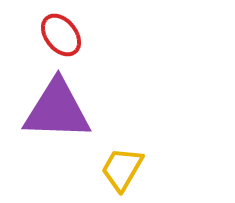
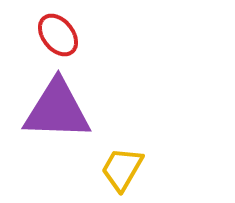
red ellipse: moved 3 px left
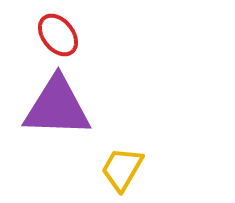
purple triangle: moved 3 px up
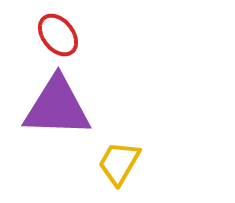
yellow trapezoid: moved 3 px left, 6 px up
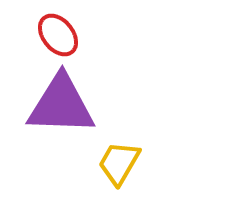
purple triangle: moved 4 px right, 2 px up
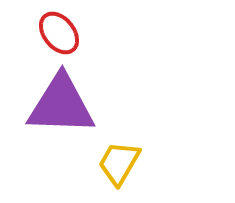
red ellipse: moved 1 px right, 2 px up
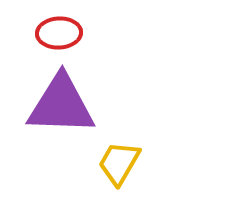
red ellipse: rotated 54 degrees counterclockwise
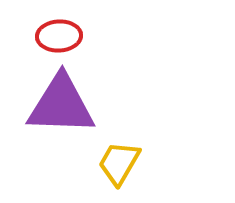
red ellipse: moved 3 px down
